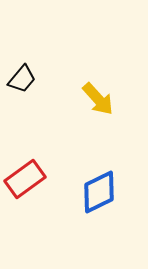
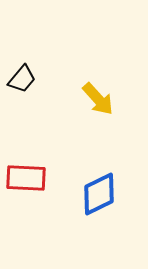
red rectangle: moved 1 px right, 1 px up; rotated 39 degrees clockwise
blue diamond: moved 2 px down
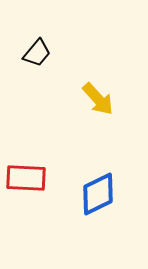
black trapezoid: moved 15 px right, 26 px up
blue diamond: moved 1 px left
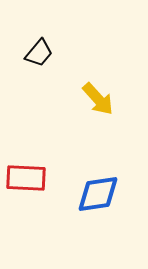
black trapezoid: moved 2 px right
blue diamond: rotated 18 degrees clockwise
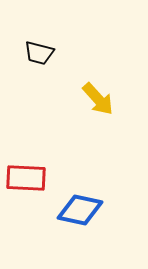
black trapezoid: rotated 64 degrees clockwise
blue diamond: moved 18 px left, 16 px down; rotated 21 degrees clockwise
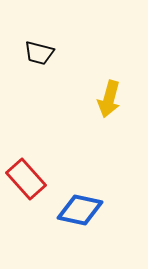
yellow arrow: moved 11 px right; rotated 57 degrees clockwise
red rectangle: moved 1 px down; rotated 45 degrees clockwise
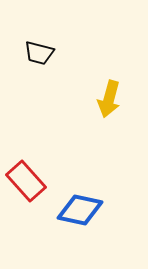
red rectangle: moved 2 px down
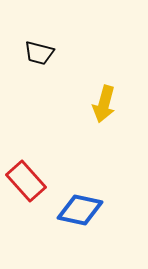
yellow arrow: moved 5 px left, 5 px down
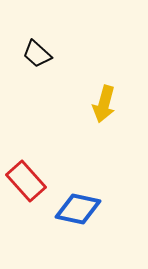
black trapezoid: moved 2 px left, 1 px down; rotated 28 degrees clockwise
blue diamond: moved 2 px left, 1 px up
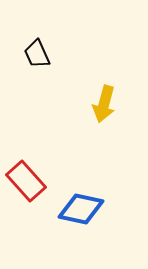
black trapezoid: rotated 24 degrees clockwise
blue diamond: moved 3 px right
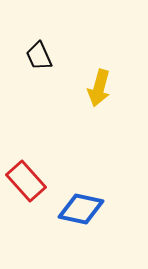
black trapezoid: moved 2 px right, 2 px down
yellow arrow: moved 5 px left, 16 px up
